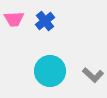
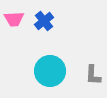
blue cross: moved 1 px left
gray L-shape: rotated 50 degrees clockwise
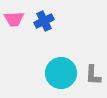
blue cross: rotated 12 degrees clockwise
cyan circle: moved 11 px right, 2 px down
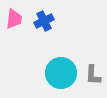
pink trapezoid: rotated 80 degrees counterclockwise
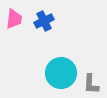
gray L-shape: moved 2 px left, 9 px down
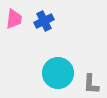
cyan circle: moved 3 px left
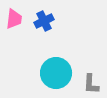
cyan circle: moved 2 px left
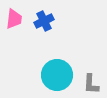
cyan circle: moved 1 px right, 2 px down
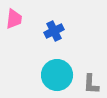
blue cross: moved 10 px right, 10 px down
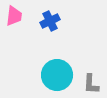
pink trapezoid: moved 3 px up
blue cross: moved 4 px left, 10 px up
